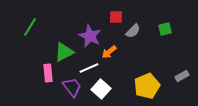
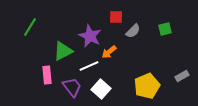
green triangle: moved 1 px left, 1 px up
white line: moved 2 px up
pink rectangle: moved 1 px left, 2 px down
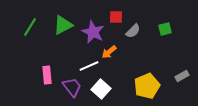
purple star: moved 3 px right, 4 px up
green triangle: moved 26 px up
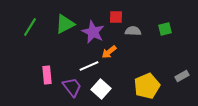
green triangle: moved 2 px right, 1 px up
gray semicircle: rotated 133 degrees counterclockwise
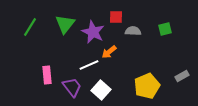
green triangle: rotated 25 degrees counterclockwise
white line: moved 1 px up
white square: moved 1 px down
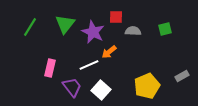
pink rectangle: moved 3 px right, 7 px up; rotated 18 degrees clockwise
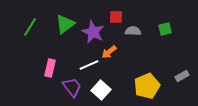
green triangle: rotated 15 degrees clockwise
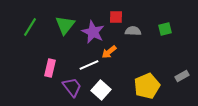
green triangle: moved 1 px down; rotated 15 degrees counterclockwise
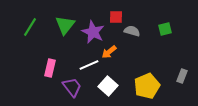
gray semicircle: moved 1 px left; rotated 14 degrees clockwise
gray rectangle: rotated 40 degrees counterclockwise
white square: moved 7 px right, 4 px up
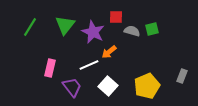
green square: moved 13 px left
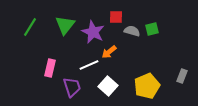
purple trapezoid: rotated 20 degrees clockwise
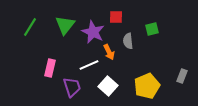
gray semicircle: moved 4 px left, 10 px down; rotated 112 degrees counterclockwise
orange arrow: rotated 77 degrees counterclockwise
